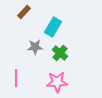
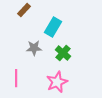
brown rectangle: moved 2 px up
gray star: moved 1 px left, 1 px down
green cross: moved 3 px right
pink star: rotated 20 degrees counterclockwise
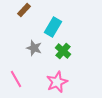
gray star: rotated 21 degrees clockwise
green cross: moved 2 px up
pink line: moved 1 px down; rotated 30 degrees counterclockwise
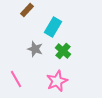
brown rectangle: moved 3 px right
gray star: moved 1 px right, 1 px down
pink star: moved 1 px up
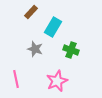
brown rectangle: moved 4 px right, 2 px down
green cross: moved 8 px right, 1 px up; rotated 21 degrees counterclockwise
pink line: rotated 18 degrees clockwise
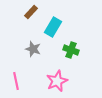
gray star: moved 2 px left
pink line: moved 2 px down
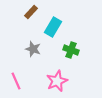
pink line: rotated 12 degrees counterclockwise
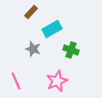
cyan rectangle: moved 1 px left, 2 px down; rotated 30 degrees clockwise
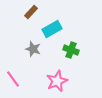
pink line: moved 3 px left, 2 px up; rotated 12 degrees counterclockwise
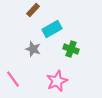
brown rectangle: moved 2 px right, 2 px up
green cross: moved 1 px up
